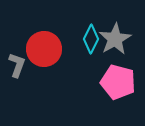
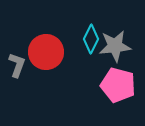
gray star: moved 7 px down; rotated 24 degrees clockwise
red circle: moved 2 px right, 3 px down
pink pentagon: moved 3 px down
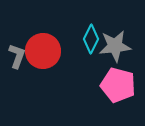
red circle: moved 3 px left, 1 px up
gray L-shape: moved 9 px up
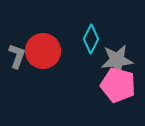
gray star: moved 2 px right, 14 px down
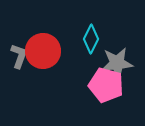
gray L-shape: moved 2 px right
gray star: moved 3 px down
pink pentagon: moved 12 px left
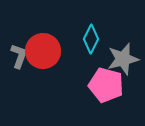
gray star: moved 6 px right, 4 px up; rotated 8 degrees counterclockwise
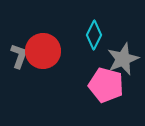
cyan diamond: moved 3 px right, 4 px up
gray star: rotated 8 degrees counterclockwise
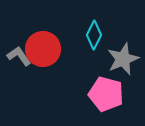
red circle: moved 2 px up
gray L-shape: rotated 55 degrees counterclockwise
pink pentagon: moved 9 px down
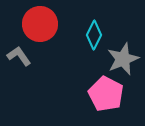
red circle: moved 3 px left, 25 px up
pink pentagon: rotated 12 degrees clockwise
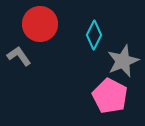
gray star: moved 2 px down
pink pentagon: moved 4 px right, 2 px down
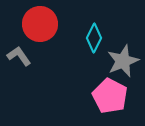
cyan diamond: moved 3 px down
